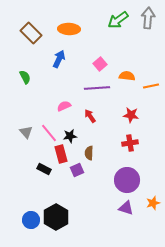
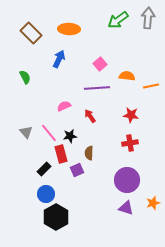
black rectangle: rotated 72 degrees counterclockwise
blue circle: moved 15 px right, 26 px up
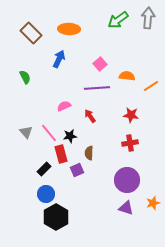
orange line: rotated 21 degrees counterclockwise
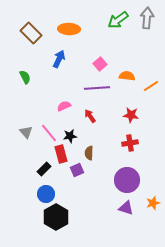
gray arrow: moved 1 px left
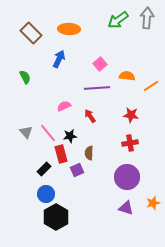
pink line: moved 1 px left
purple circle: moved 3 px up
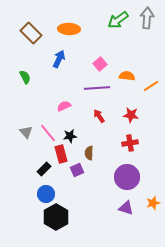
red arrow: moved 9 px right
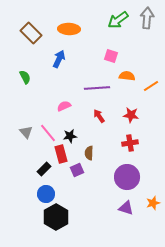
pink square: moved 11 px right, 8 px up; rotated 32 degrees counterclockwise
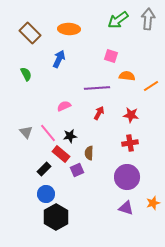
gray arrow: moved 1 px right, 1 px down
brown rectangle: moved 1 px left
green semicircle: moved 1 px right, 3 px up
red arrow: moved 3 px up; rotated 64 degrees clockwise
red rectangle: rotated 36 degrees counterclockwise
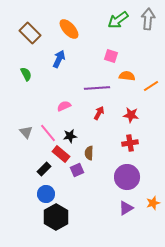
orange ellipse: rotated 45 degrees clockwise
purple triangle: rotated 49 degrees counterclockwise
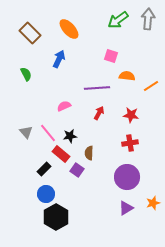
purple square: rotated 32 degrees counterclockwise
